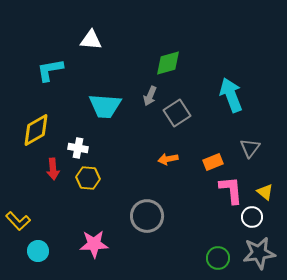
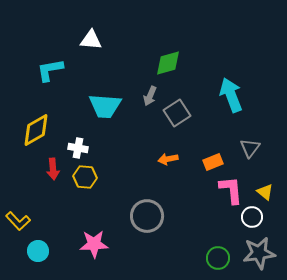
yellow hexagon: moved 3 px left, 1 px up
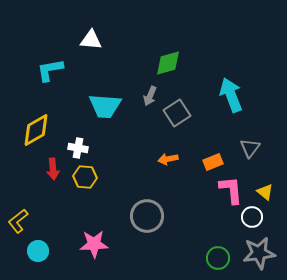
yellow L-shape: rotated 95 degrees clockwise
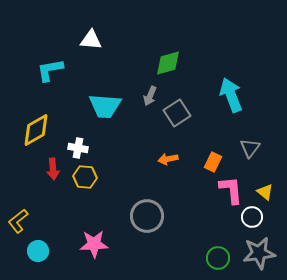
orange rectangle: rotated 42 degrees counterclockwise
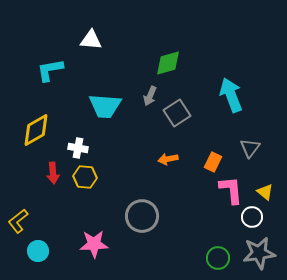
red arrow: moved 4 px down
gray circle: moved 5 px left
